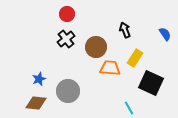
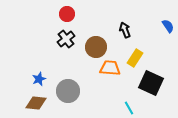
blue semicircle: moved 3 px right, 8 px up
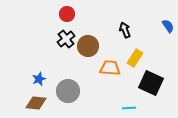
brown circle: moved 8 px left, 1 px up
cyan line: rotated 64 degrees counterclockwise
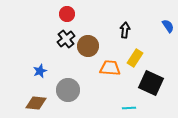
black arrow: rotated 28 degrees clockwise
blue star: moved 1 px right, 8 px up
gray circle: moved 1 px up
